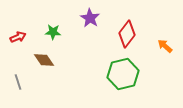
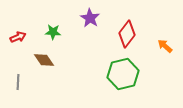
gray line: rotated 21 degrees clockwise
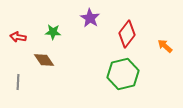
red arrow: rotated 147 degrees counterclockwise
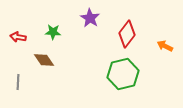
orange arrow: rotated 14 degrees counterclockwise
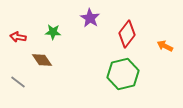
brown diamond: moved 2 px left
gray line: rotated 56 degrees counterclockwise
